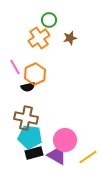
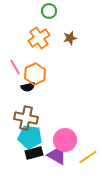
green circle: moved 9 px up
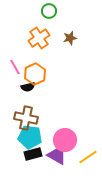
black rectangle: moved 1 px left, 1 px down
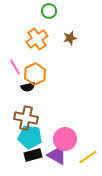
orange cross: moved 2 px left, 1 px down
pink circle: moved 1 px up
black rectangle: moved 1 px down
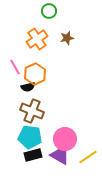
brown star: moved 3 px left
brown cross: moved 6 px right, 7 px up; rotated 10 degrees clockwise
purple triangle: moved 3 px right
